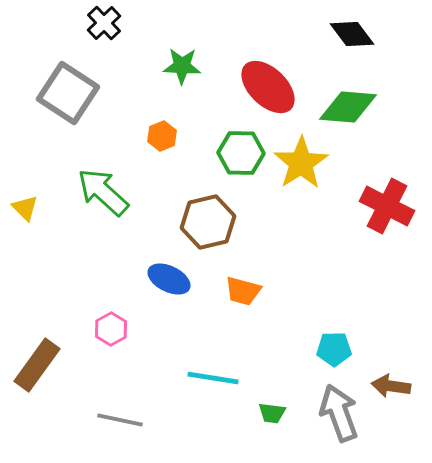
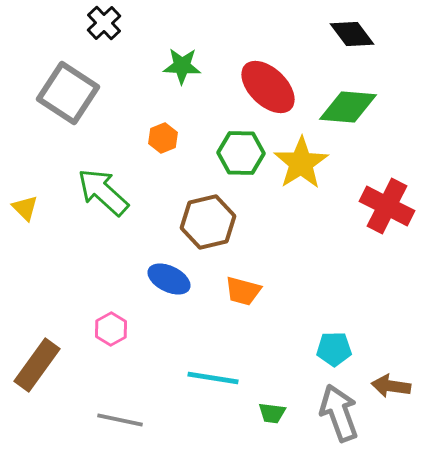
orange hexagon: moved 1 px right, 2 px down
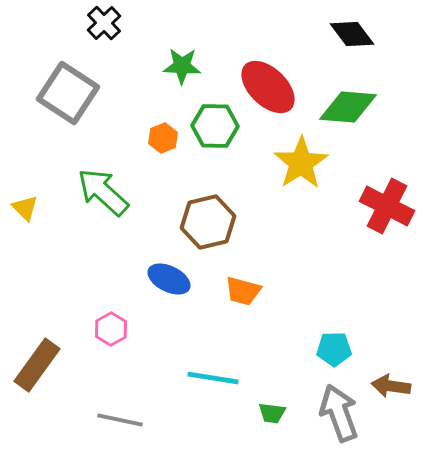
green hexagon: moved 26 px left, 27 px up
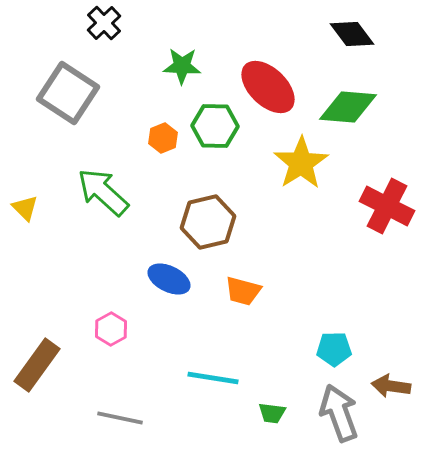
gray line: moved 2 px up
